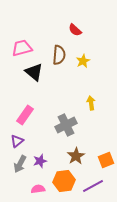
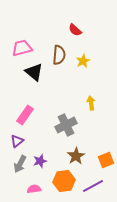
pink semicircle: moved 4 px left
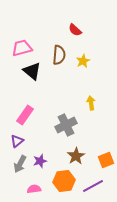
black triangle: moved 2 px left, 1 px up
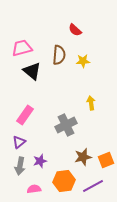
yellow star: rotated 24 degrees clockwise
purple triangle: moved 2 px right, 1 px down
brown star: moved 7 px right, 1 px down; rotated 18 degrees clockwise
gray arrow: moved 2 px down; rotated 18 degrees counterclockwise
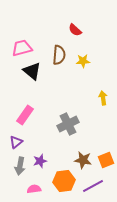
yellow arrow: moved 12 px right, 5 px up
gray cross: moved 2 px right, 1 px up
purple triangle: moved 3 px left
brown star: moved 3 px down; rotated 24 degrees clockwise
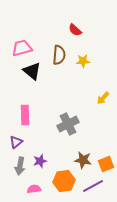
yellow arrow: rotated 128 degrees counterclockwise
pink rectangle: rotated 36 degrees counterclockwise
orange square: moved 4 px down
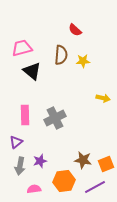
brown semicircle: moved 2 px right
yellow arrow: rotated 120 degrees counterclockwise
gray cross: moved 13 px left, 6 px up
purple line: moved 2 px right, 1 px down
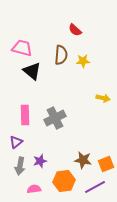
pink trapezoid: rotated 30 degrees clockwise
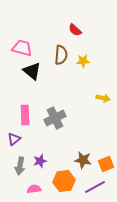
purple triangle: moved 2 px left, 3 px up
